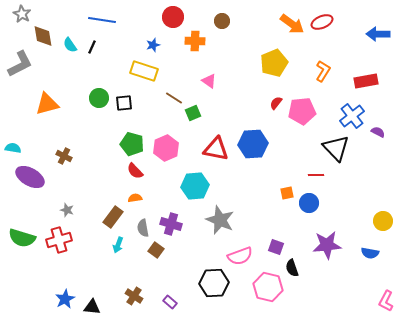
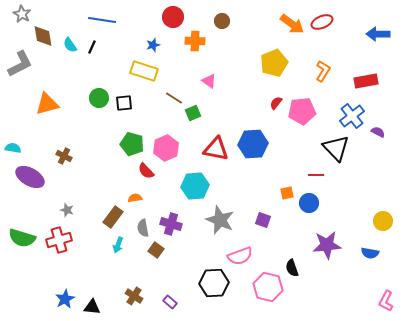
red semicircle at (135, 171): moved 11 px right
purple square at (276, 247): moved 13 px left, 27 px up
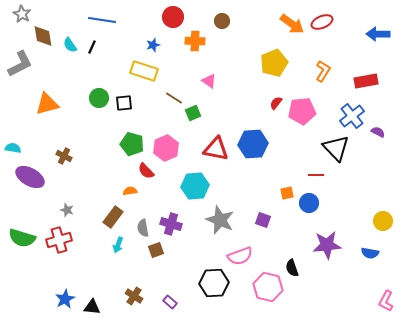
orange semicircle at (135, 198): moved 5 px left, 7 px up
brown square at (156, 250): rotated 35 degrees clockwise
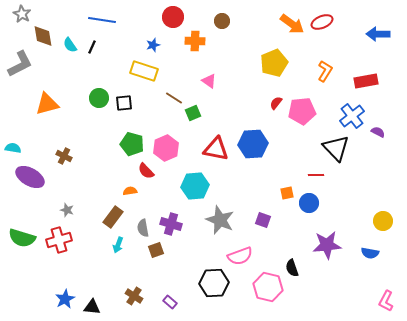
orange L-shape at (323, 71): moved 2 px right
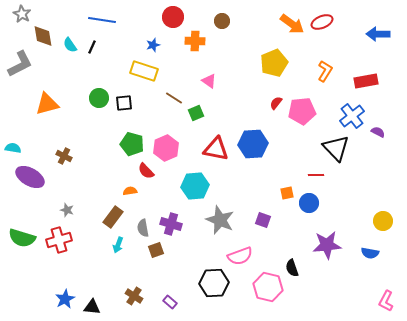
green square at (193, 113): moved 3 px right
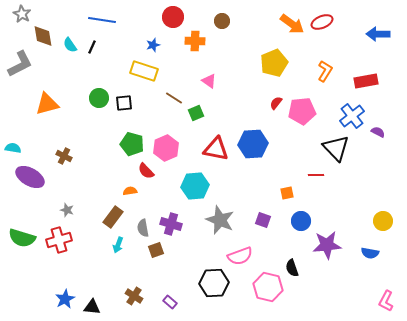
blue circle at (309, 203): moved 8 px left, 18 px down
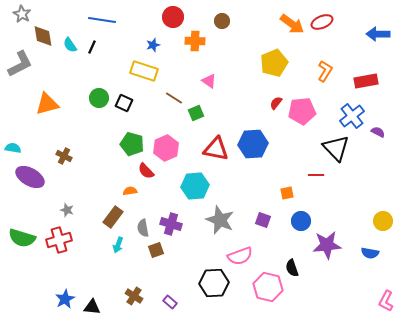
black square at (124, 103): rotated 30 degrees clockwise
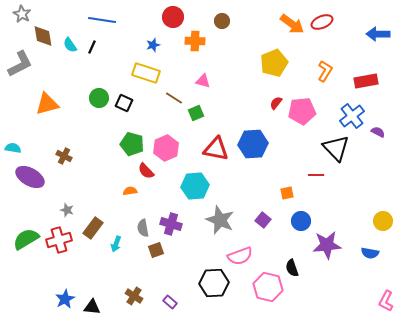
yellow rectangle at (144, 71): moved 2 px right, 2 px down
pink triangle at (209, 81): moved 6 px left; rotated 21 degrees counterclockwise
brown rectangle at (113, 217): moved 20 px left, 11 px down
purple square at (263, 220): rotated 21 degrees clockwise
green semicircle at (22, 238): moved 4 px right, 1 px down; rotated 132 degrees clockwise
cyan arrow at (118, 245): moved 2 px left, 1 px up
